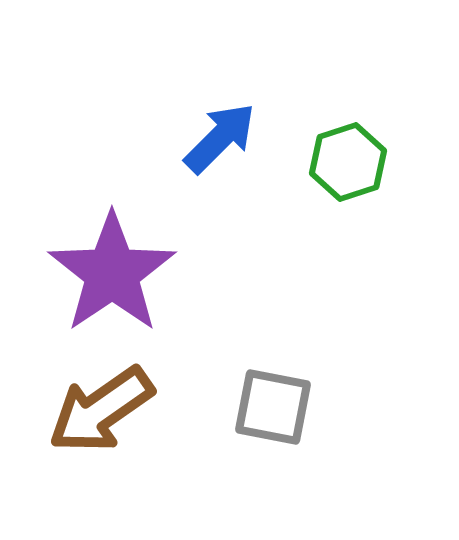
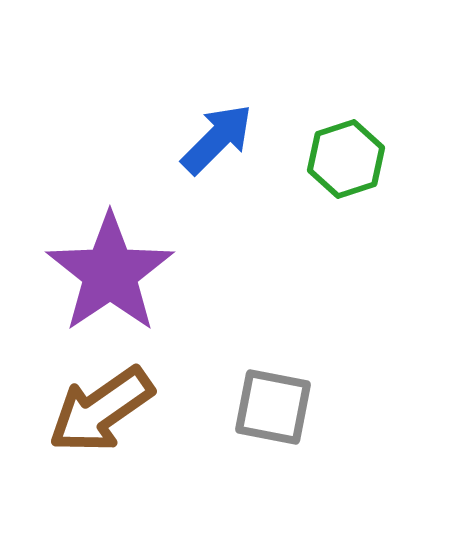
blue arrow: moved 3 px left, 1 px down
green hexagon: moved 2 px left, 3 px up
purple star: moved 2 px left
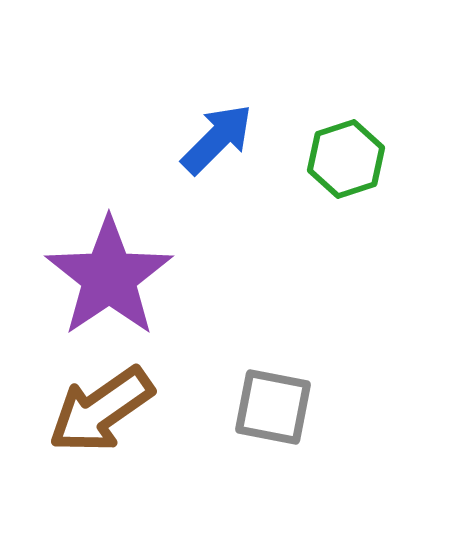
purple star: moved 1 px left, 4 px down
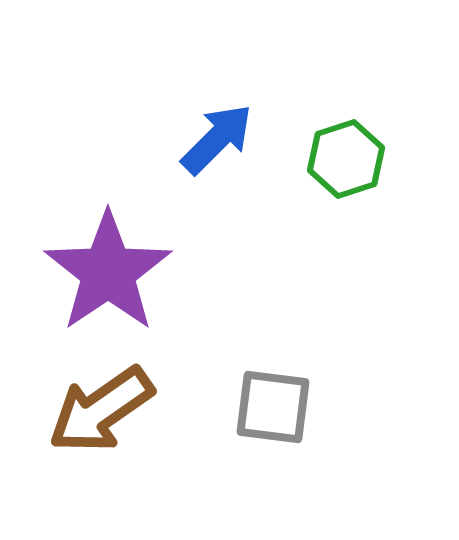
purple star: moved 1 px left, 5 px up
gray square: rotated 4 degrees counterclockwise
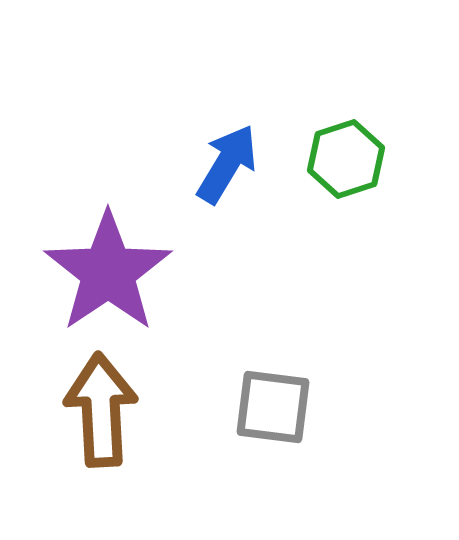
blue arrow: moved 10 px right, 25 px down; rotated 14 degrees counterclockwise
brown arrow: rotated 122 degrees clockwise
